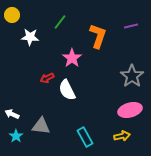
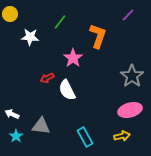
yellow circle: moved 2 px left, 1 px up
purple line: moved 3 px left, 11 px up; rotated 32 degrees counterclockwise
pink star: moved 1 px right
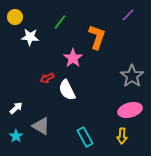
yellow circle: moved 5 px right, 3 px down
orange L-shape: moved 1 px left, 1 px down
white arrow: moved 4 px right, 6 px up; rotated 112 degrees clockwise
gray triangle: rotated 24 degrees clockwise
yellow arrow: rotated 105 degrees clockwise
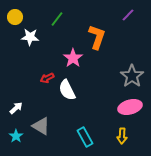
green line: moved 3 px left, 3 px up
pink ellipse: moved 3 px up
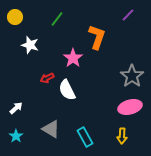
white star: moved 8 px down; rotated 12 degrees clockwise
gray triangle: moved 10 px right, 3 px down
